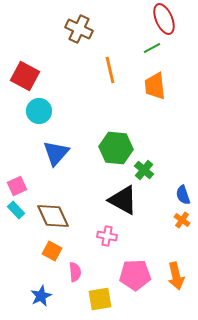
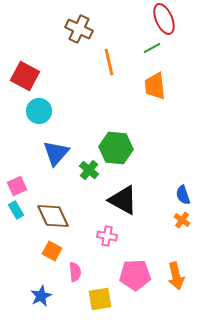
orange line: moved 1 px left, 8 px up
green cross: moved 55 px left
cyan rectangle: rotated 12 degrees clockwise
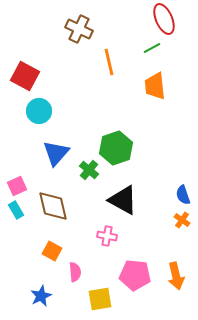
green hexagon: rotated 24 degrees counterclockwise
brown diamond: moved 10 px up; rotated 12 degrees clockwise
pink pentagon: rotated 8 degrees clockwise
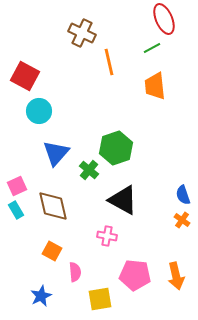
brown cross: moved 3 px right, 4 px down
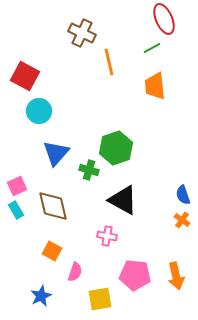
green cross: rotated 24 degrees counterclockwise
pink semicircle: rotated 24 degrees clockwise
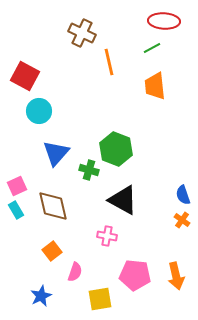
red ellipse: moved 2 px down; rotated 64 degrees counterclockwise
green hexagon: moved 1 px down; rotated 20 degrees counterclockwise
orange square: rotated 24 degrees clockwise
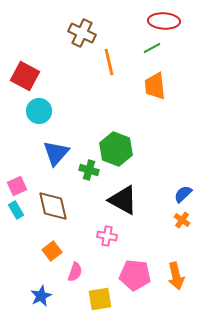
blue semicircle: moved 1 px up; rotated 66 degrees clockwise
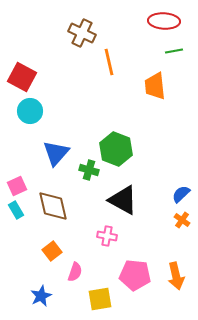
green line: moved 22 px right, 3 px down; rotated 18 degrees clockwise
red square: moved 3 px left, 1 px down
cyan circle: moved 9 px left
blue semicircle: moved 2 px left
